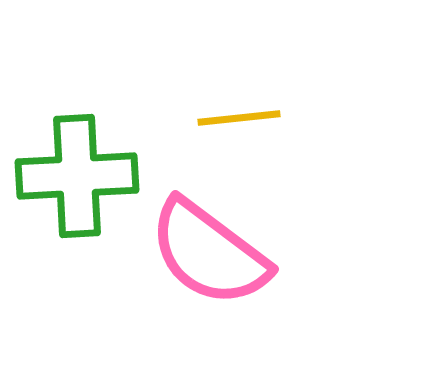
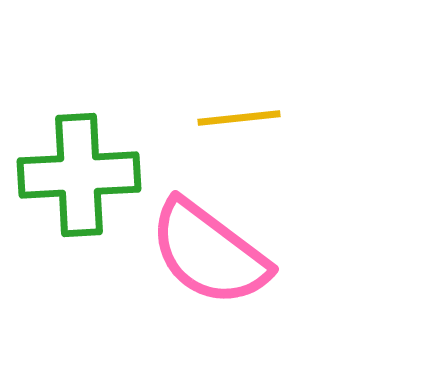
green cross: moved 2 px right, 1 px up
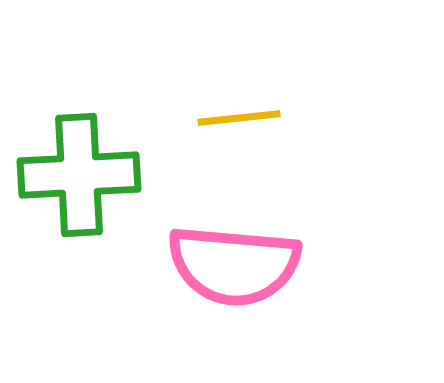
pink semicircle: moved 25 px right, 12 px down; rotated 32 degrees counterclockwise
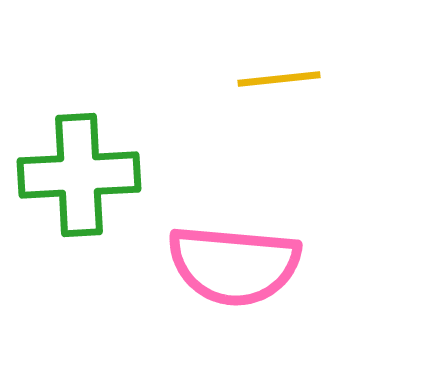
yellow line: moved 40 px right, 39 px up
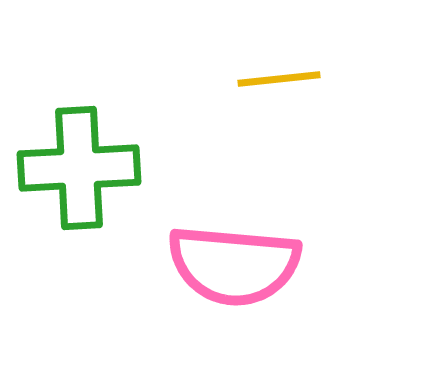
green cross: moved 7 px up
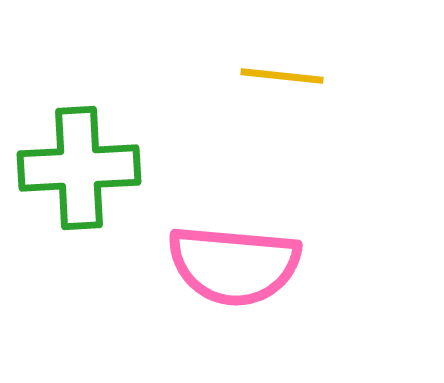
yellow line: moved 3 px right, 3 px up; rotated 12 degrees clockwise
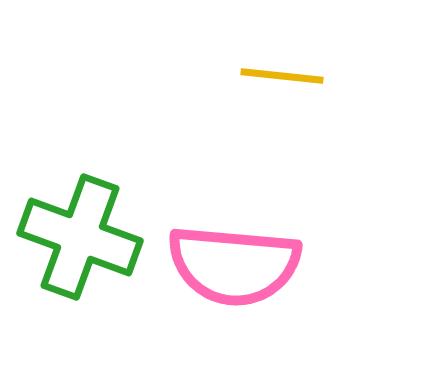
green cross: moved 1 px right, 69 px down; rotated 23 degrees clockwise
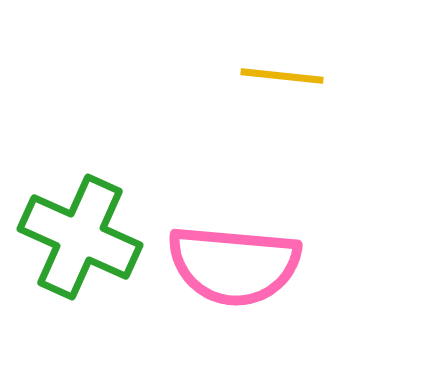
green cross: rotated 4 degrees clockwise
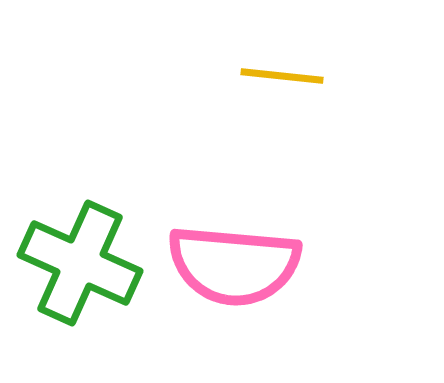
green cross: moved 26 px down
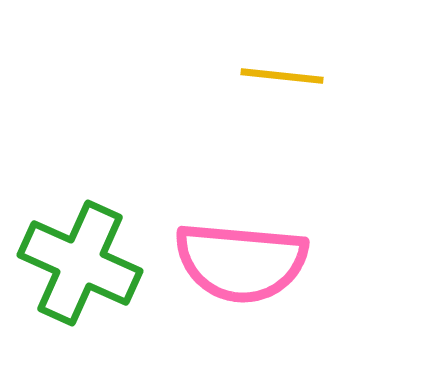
pink semicircle: moved 7 px right, 3 px up
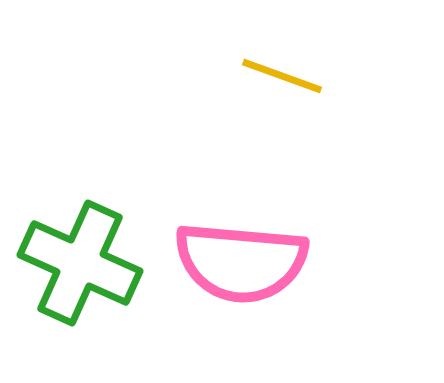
yellow line: rotated 14 degrees clockwise
